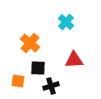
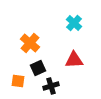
cyan cross: moved 8 px right, 1 px down
black square: rotated 28 degrees counterclockwise
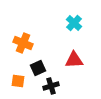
orange cross: moved 7 px left; rotated 18 degrees counterclockwise
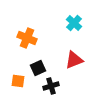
orange cross: moved 4 px right, 5 px up
red triangle: rotated 18 degrees counterclockwise
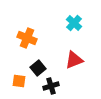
black square: rotated 14 degrees counterclockwise
orange square: moved 1 px right
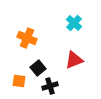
black cross: moved 1 px left
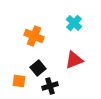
orange cross: moved 7 px right, 2 px up
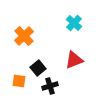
orange cross: moved 10 px left; rotated 24 degrees clockwise
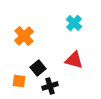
red triangle: rotated 36 degrees clockwise
